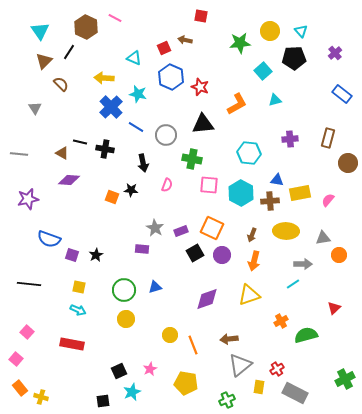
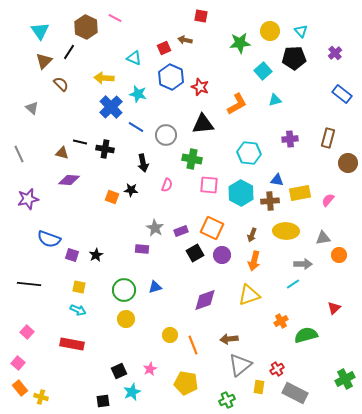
gray triangle at (35, 108): moved 3 px left; rotated 16 degrees counterclockwise
brown triangle at (62, 153): rotated 16 degrees counterclockwise
gray line at (19, 154): rotated 60 degrees clockwise
purple diamond at (207, 299): moved 2 px left, 1 px down
pink square at (16, 359): moved 2 px right, 4 px down
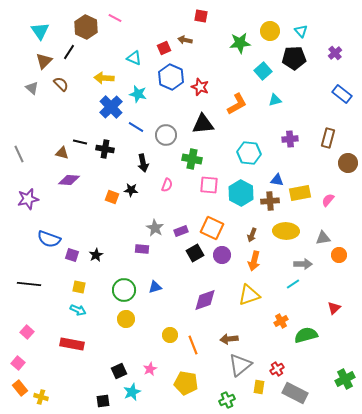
gray triangle at (32, 108): moved 20 px up
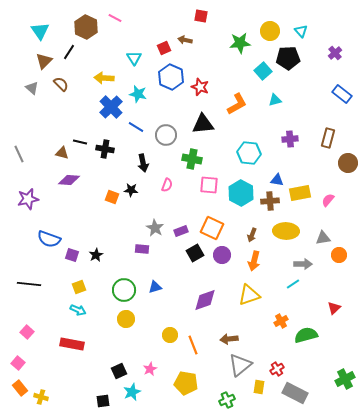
cyan triangle at (134, 58): rotated 35 degrees clockwise
black pentagon at (294, 58): moved 6 px left
yellow square at (79, 287): rotated 32 degrees counterclockwise
